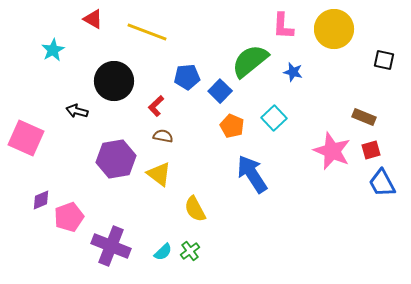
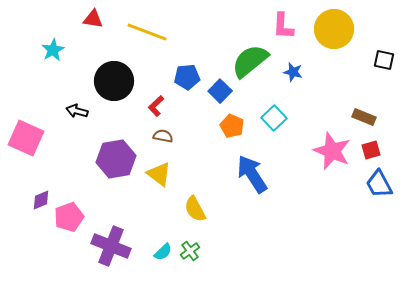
red triangle: rotated 20 degrees counterclockwise
blue trapezoid: moved 3 px left, 1 px down
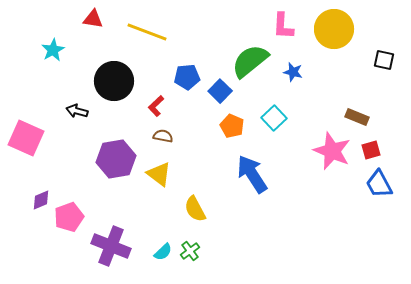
brown rectangle: moved 7 px left
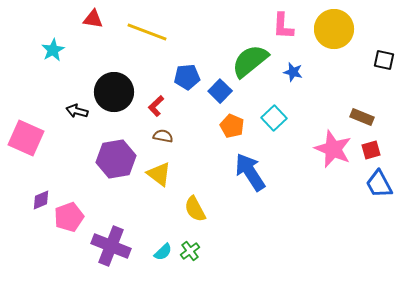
black circle: moved 11 px down
brown rectangle: moved 5 px right
pink star: moved 1 px right, 2 px up
blue arrow: moved 2 px left, 2 px up
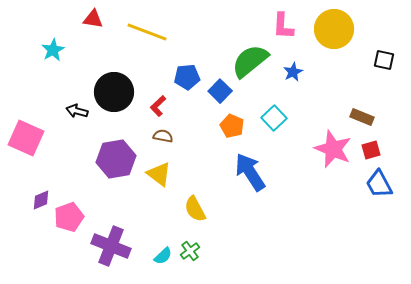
blue star: rotated 30 degrees clockwise
red L-shape: moved 2 px right
cyan semicircle: moved 4 px down
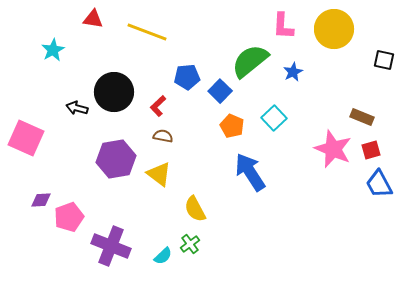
black arrow: moved 3 px up
purple diamond: rotated 20 degrees clockwise
green cross: moved 7 px up
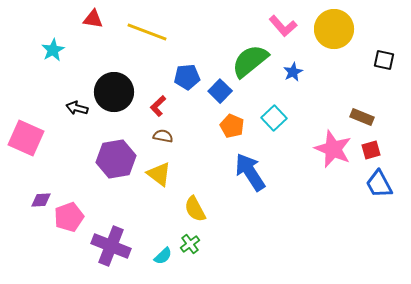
pink L-shape: rotated 44 degrees counterclockwise
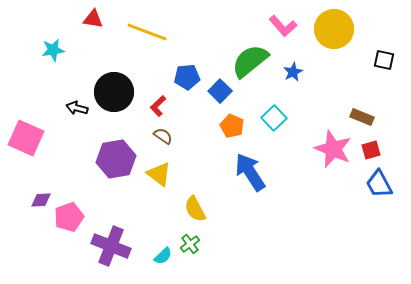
cyan star: rotated 20 degrees clockwise
brown semicircle: rotated 24 degrees clockwise
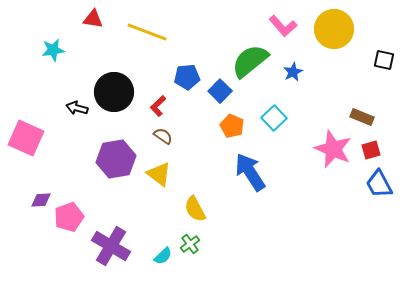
purple cross: rotated 9 degrees clockwise
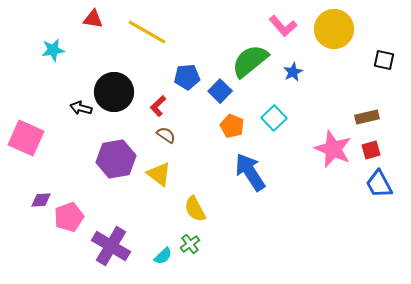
yellow line: rotated 9 degrees clockwise
black arrow: moved 4 px right
brown rectangle: moved 5 px right; rotated 35 degrees counterclockwise
brown semicircle: moved 3 px right, 1 px up
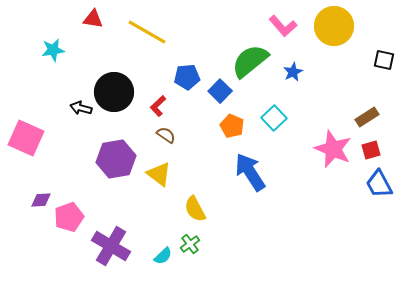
yellow circle: moved 3 px up
brown rectangle: rotated 20 degrees counterclockwise
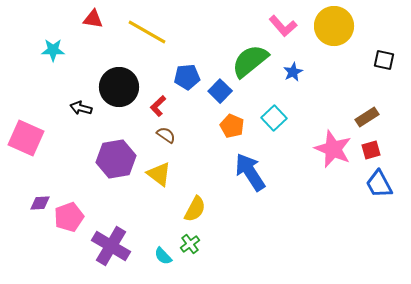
cyan star: rotated 10 degrees clockwise
black circle: moved 5 px right, 5 px up
purple diamond: moved 1 px left, 3 px down
yellow semicircle: rotated 124 degrees counterclockwise
cyan semicircle: rotated 90 degrees clockwise
